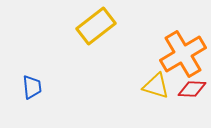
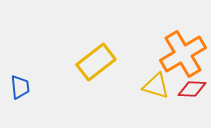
yellow rectangle: moved 36 px down
blue trapezoid: moved 12 px left
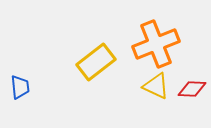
orange cross: moved 27 px left, 10 px up; rotated 9 degrees clockwise
yellow triangle: rotated 8 degrees clockwise
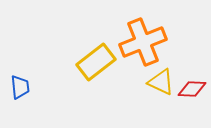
orange cross: moved 13 px left, 2 px up
yellow triangle: moved 5 px right, 4 px up
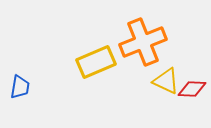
yellow rectangle: rotated 15 degrees clockwise
yellow triangle: moved 5 px right, 1 px up
blue trapezoid: rotated 15 degrees clockwise
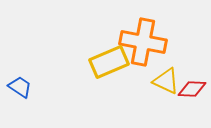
orange cross: rotated 33 degrees clockwise
yellow rectangle: moved 13 px right
blue trapezoid: rotated 65 degrees counterclockwise
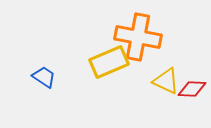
orange cross: moved 5 px left, 5 px up
blue trapezoid: moved 24 px right, 10 px up
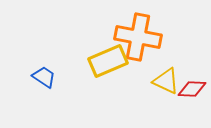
yellow rectangle: moved 1 px left, 1 px up
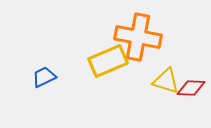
blue trapezoid: rotated 60 degrees counterclockwise
yellow triangle: rotated 8 degrees counterclockwise
red diamond: moved 1 px left, 1 px up
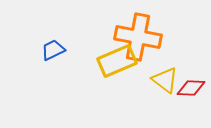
yellow rectangle: moved 9 px right
blue trapezoid: moved 9 px right, 27 px up
yellow triangle: moved 1 px left, 1 px up; rotated 20 degrees clockwise
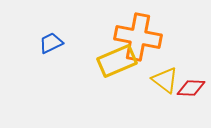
blue trapezoid: moved 2 px left, 7 px up
